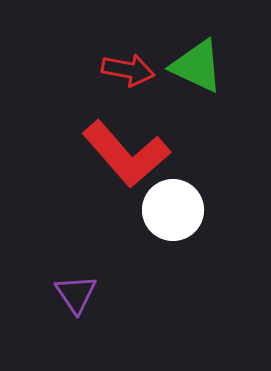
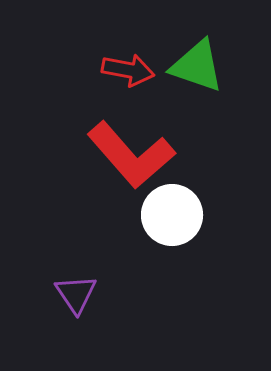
green triangle: rotated 6 degrees counterclockwise
red L-shape: moved 5 px right, 1 px down
white circle: moved 1 px left, 5 px down
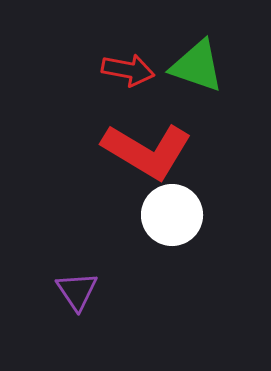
red L-shape: moved 16 px right, 4 px up; rotated 18 degrees counterclockwise
purple triangle: moved 1 px right, 3 px up
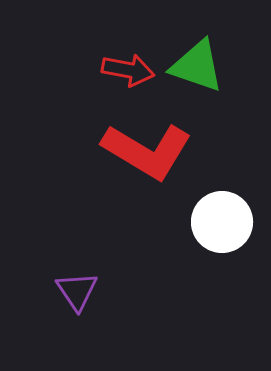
white circle: moved 50 px right, 7 px down
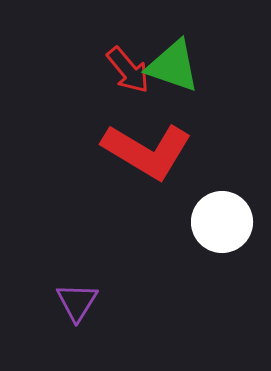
green triangle: moved 24 px left
red arrow: rotated 39 degrees clockwise
purple triangle: moved 11 px down; rotated 6 degrees clockwise
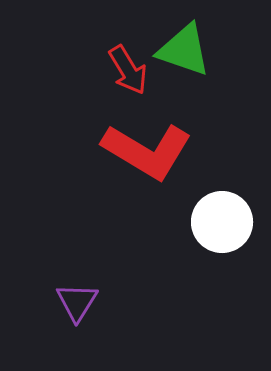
green triangle: moved 11 px right, 16 px up
red arrow: rotated 9 degrees clockwise
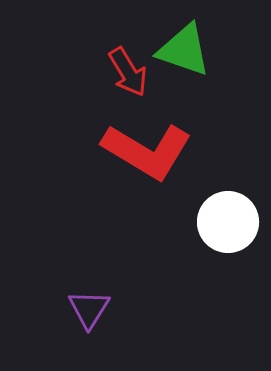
red arrow: moved 2 px down
white circle: moved 6 px right
purple triangle: moved 12 px right, 7 px down
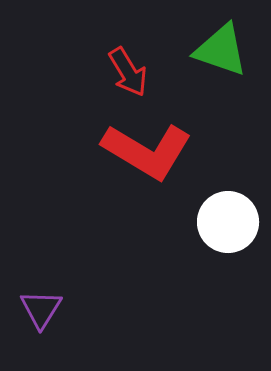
green triangle: moved 37 px right
purple triangle: moved 48 px left
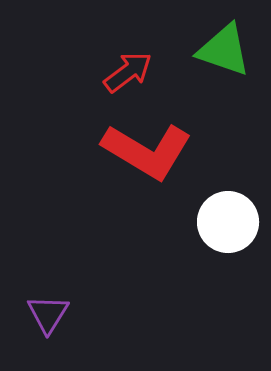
green triangle: moved 3 px right
red arrow: rotated 96 degrees counterclockwise
purple triangle: moved 7 px right, 5 px down
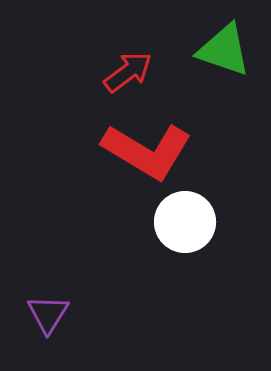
white circle: moved 43 px left
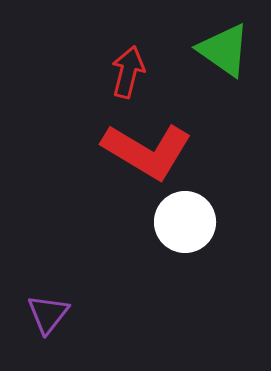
green triangle: rotated 16 degrees clockwise
red arrow: rotated 39 degrees counterclockwise
purple triangle: rotated 6 degrees clockwise
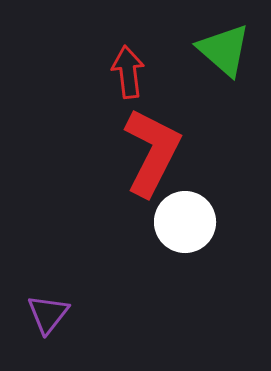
green triangle: rotated 6 degrees clockwise
red arrow: rotated 21 degrees counterclockwise
red L-shape: moved 5 px right, 1 px down; rotated 94 degrees counterclockwise
